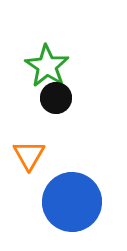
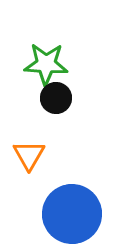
green star: moved 1 px left, 2 px up; rotated 30 degrees counterclockwise
blue circle: moved 12 px down
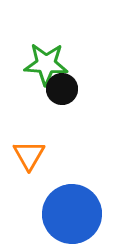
black circle: moved 6 px right, 9 px up
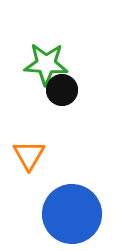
black circle: moved 1 px down
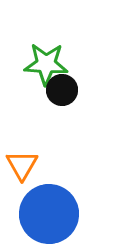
orange triangle: moved 7 px left, 10 px down
blue circle: moved 23 px left
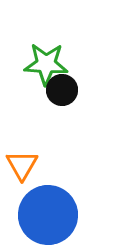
blue circle: moved 1 px left, 1 px down
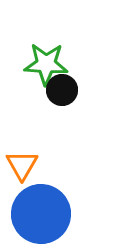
blue circle: moved 7 px left, 1 px up
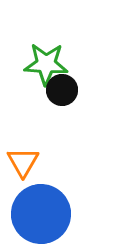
orange triangle: moved 1 px right, 3 px up
